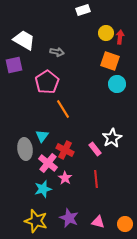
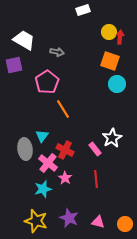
yellow circle: moved 3 px right, 1 px up
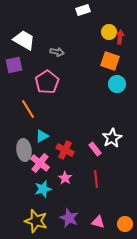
orange line: moved 35 px left
cyan triangle: rotated 24 degrees clockwise
gray ellipse: moved 1 px left, 1 px down
pink cross: moved 8 px left
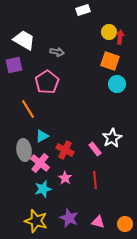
red line: moved 1 px left, 1 px down
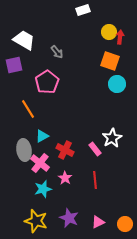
gray arrow: rotated 40 degrees clockwise
pink triangle: rotated 40 degrees counterclockwise
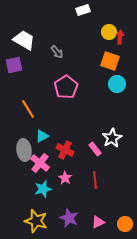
pink pentagon: moved 19 px right, 5 px down
